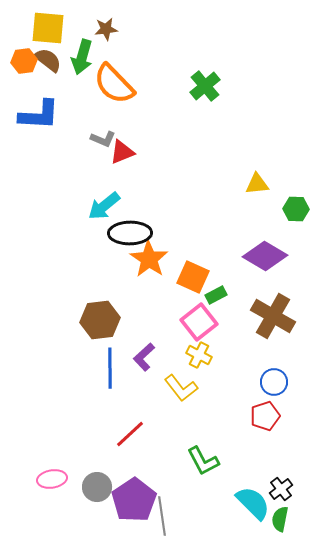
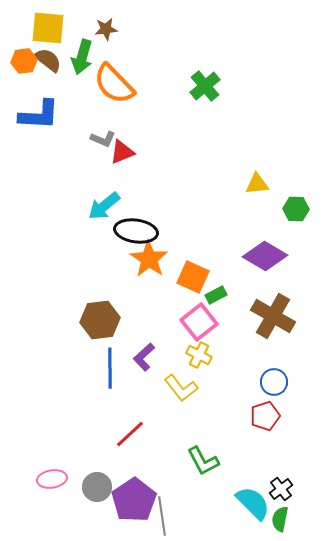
black ellipse: moved 6 px right, 2 px up; rotated 9 degrees clockwise
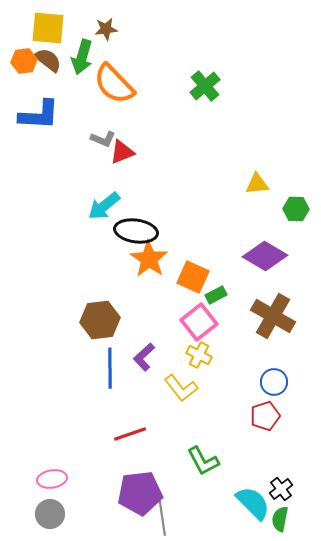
red line: rotated 24 degrees clockwise
gray circle: moved 47 px left, 27 px down
purple pentagon: moved 6 px right, 7 px up; rotated 27 degrees clockwise
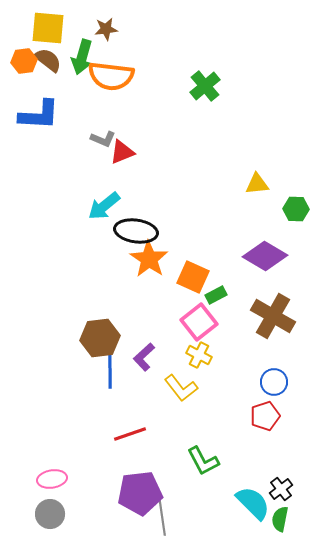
orange semicircle: moved 3 px left, 8 px up; rotated 39 degrees counterclockwise
brown hexagon: moved 18 px down
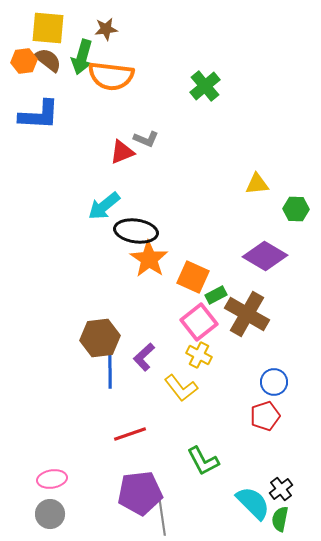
gray L-shape: moved 43 px right
brown cross: moved 26 px left, 2 px up
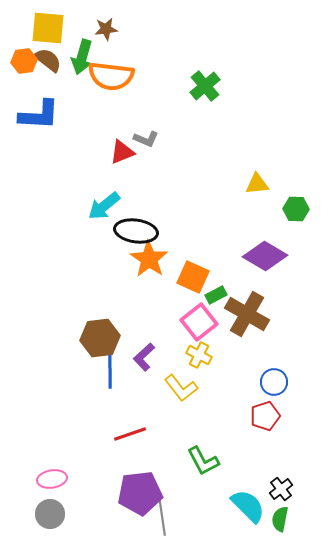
cyan semicircle: moved 5 px left, 3 px down
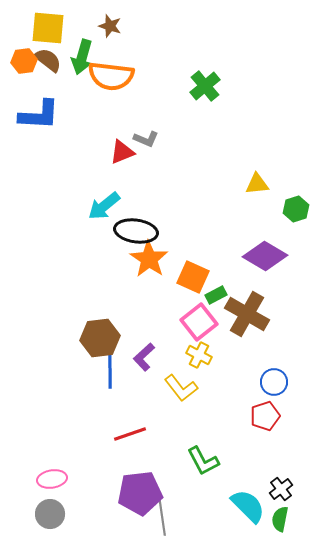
brown star: moved 4 px right, 3 px up; rotated 25 degrees clockwise
green hexagon: rotated 20 degrees counterclockwise
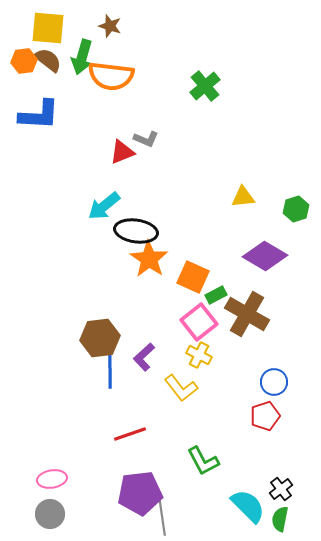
yellow triangle: moved 14 px left, 13 px down
